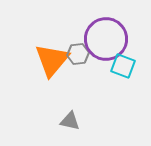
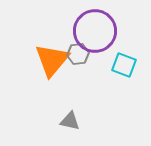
purple circle: moved 11 px left, 8 px up
cyan square: moved 1 px right, 1 px up
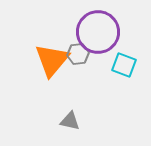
purple circle: moved 3 px right, 1 px down
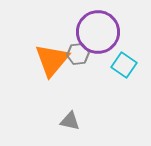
cyan square: rotated 15 degrees clockwise
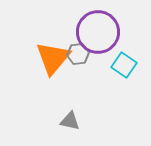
orange triangle: moved 1 px right, 2 px up
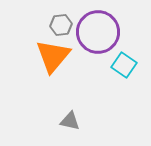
gray hexagon: moved 17 px left, 29 px up
orange triangle: moved 2 px up
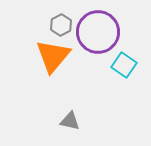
gray hexagon: rotated 20 degrees counterclockwise
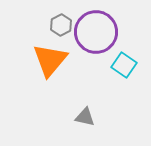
purple circle: moved 2 px left
orange triangle: moved 3 px left, 4 px down
gray triangle: moved 15 px right, 4 px up
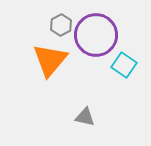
purple circle: moved 3 px down
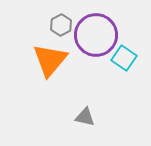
cyan square: moved 7 px up
